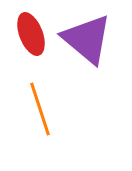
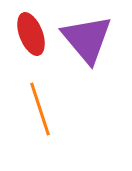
purple triangle: rotated 10 degrees clockwise
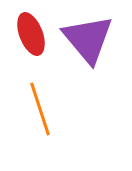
purple triangle: moved 1 px right
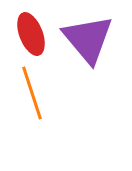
orange line: moved 8 px left, 16 px up
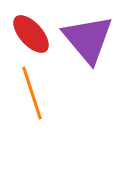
red ellipse: rotated 21 degrees counterclockwise
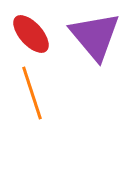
purple triangle: moved 7 px right, 3 px up
